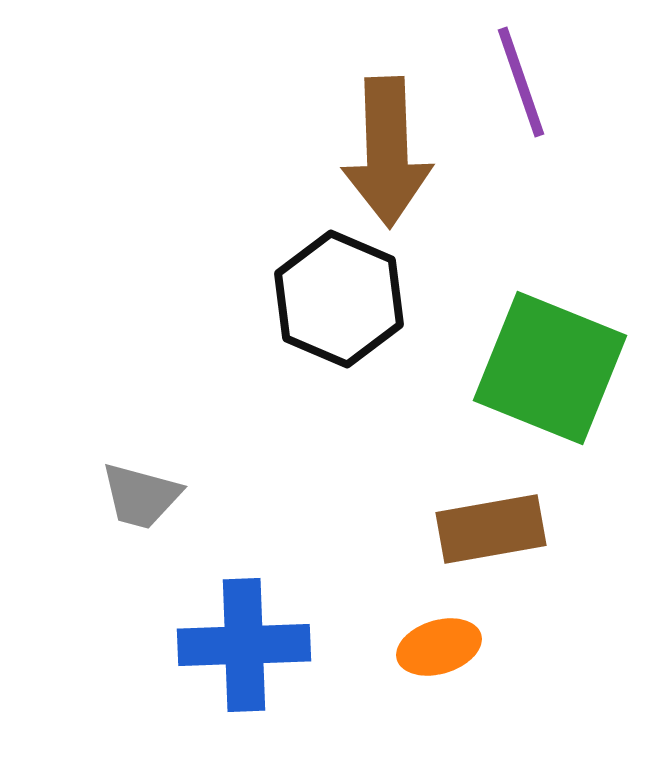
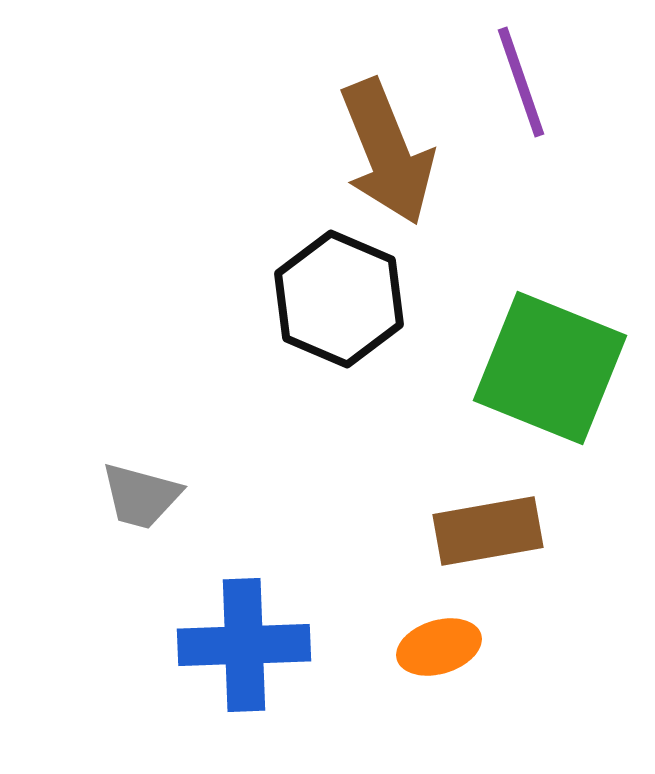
brown arrow: rotated 20 degrees counterclockwise
brown rectangle: moved 3 px left, 2 px down
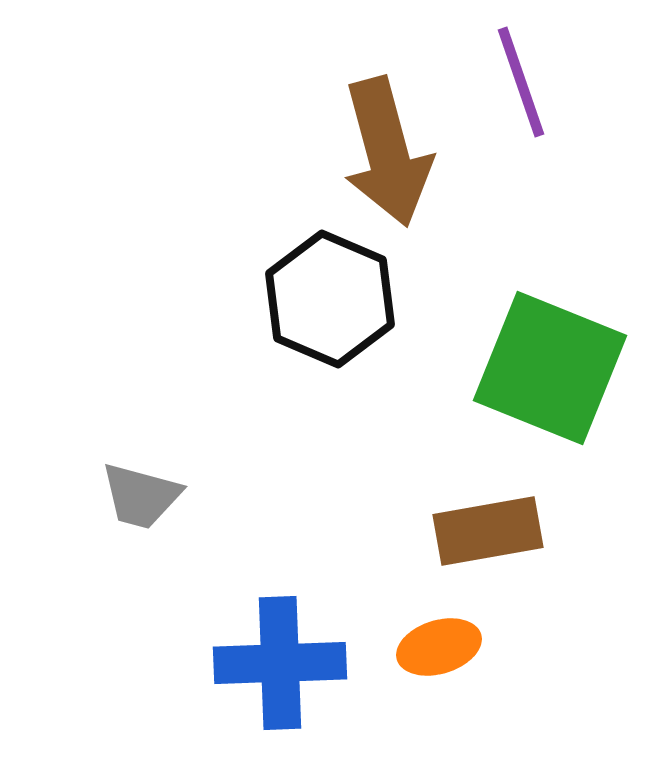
brown arrow: rotated 7 degrees clockwise
black hexagon: moved 9 px left
blue cross: moved 36 px right, 18 px down
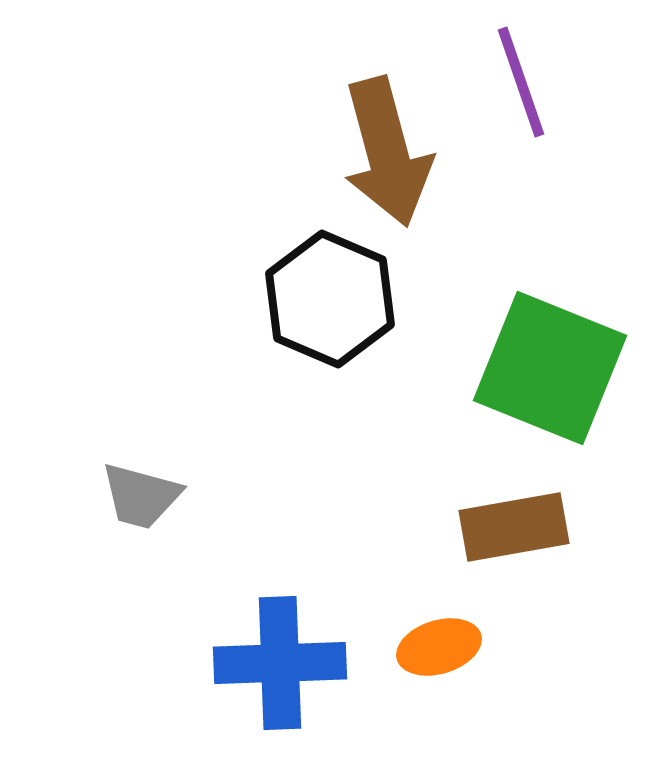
brown rectangle: moved 26 px right, 4 px up
